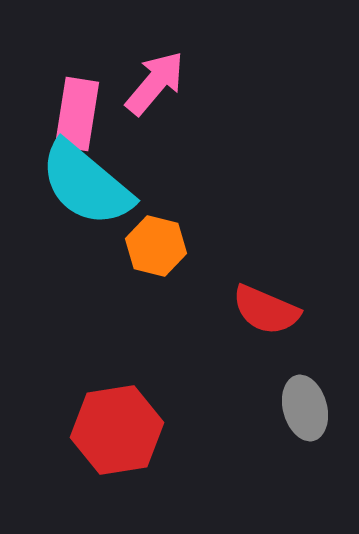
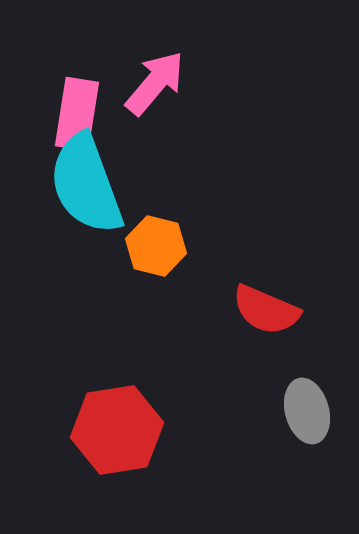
cyan semicircle: rotated 30 degrees clockwise
gray ellipse: moved 2 px right, 3 px down
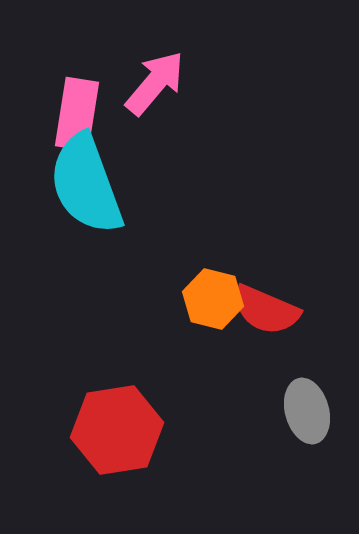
orange hexagon: moved 57 px right, 53 px down
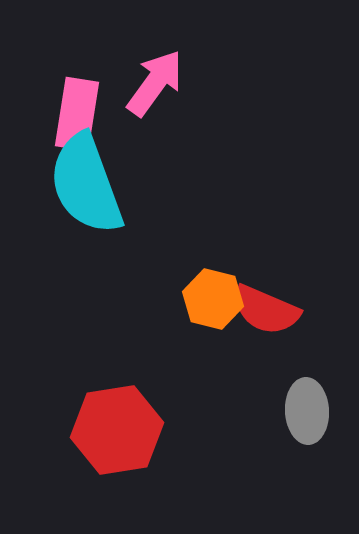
pink arrow: rotated 4 degrees counterclockwise
gray ellipse: rotated 12 degrees clockwise
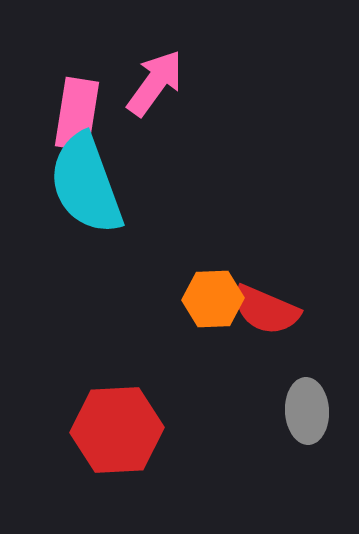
orange hexagon: rotated 16 degrees counterclockwise
red hexagon: rotated 6 degrees clockwise
